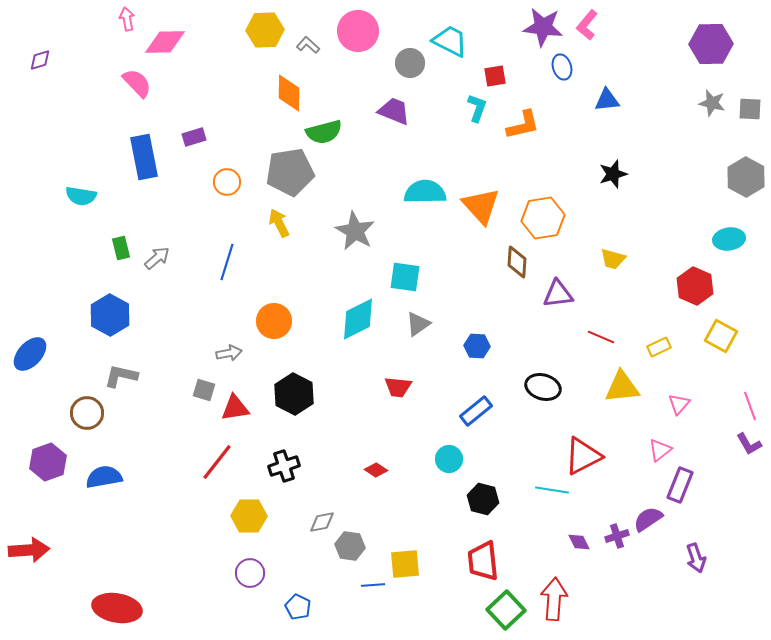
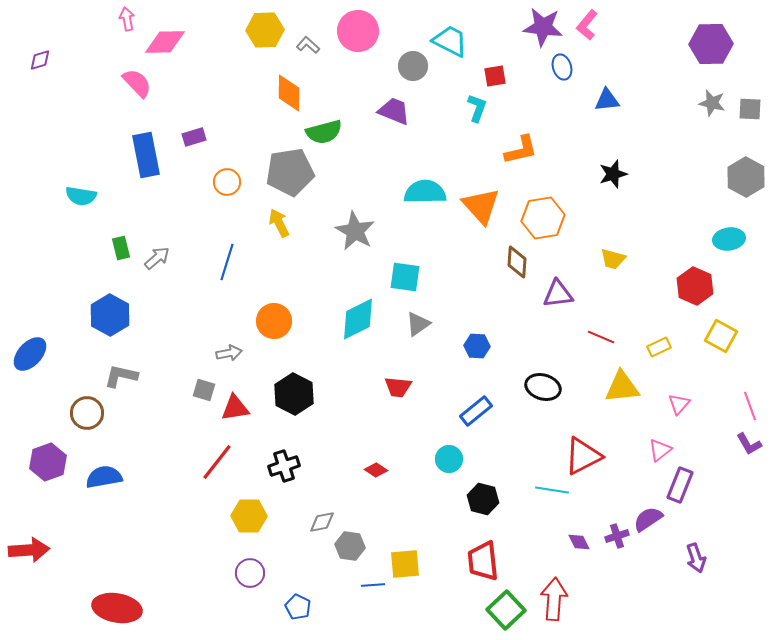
gray circle at (410, 63): moved 3 px right, 3 px down
orange L-shape at (523, 125): moved 2 px left, 25 px down
blue rectangle at (144, 157): moved 2 px right, 2 px up
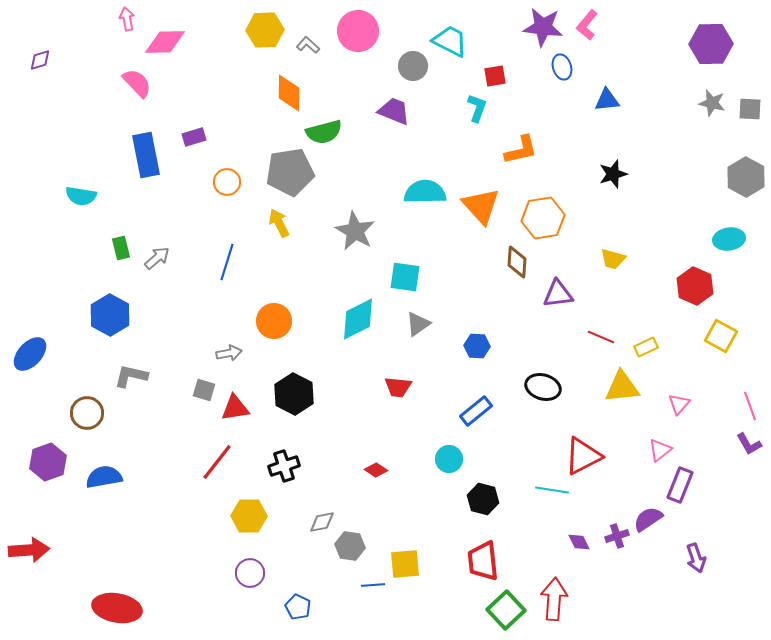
yellow rectangle at (659, 347): moved 13 px left
gray L-shape at (121, 376): moved 10 px right
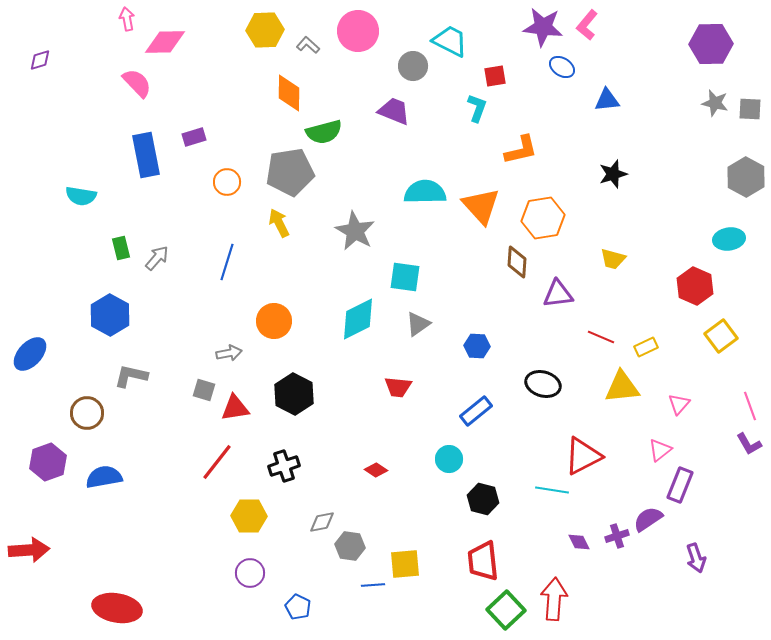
blue ellipse at (562, 67): rotated 40 degrees counterclockwise
gray star at (712, 103): moved 3 px right
gray arrow at (157, 258): rotated 8 degrees counterclockwise
yellow square at (721, 336): rotated 24 degrees clockwise
black ellipse at (543, 387): moved 3 px up
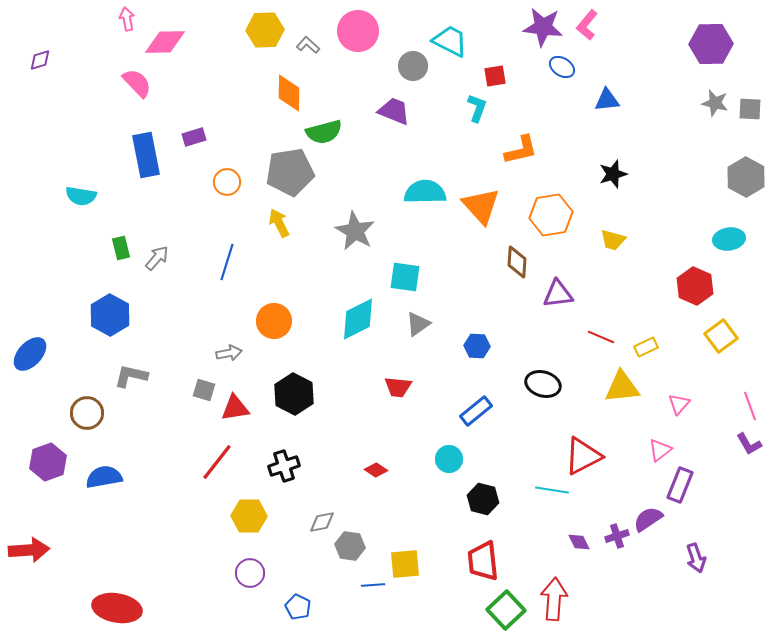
orange hexagon at (543, 218): moved 8 px right, 3 px up
yellow trapezoid at (613, 259): moved 19 px up
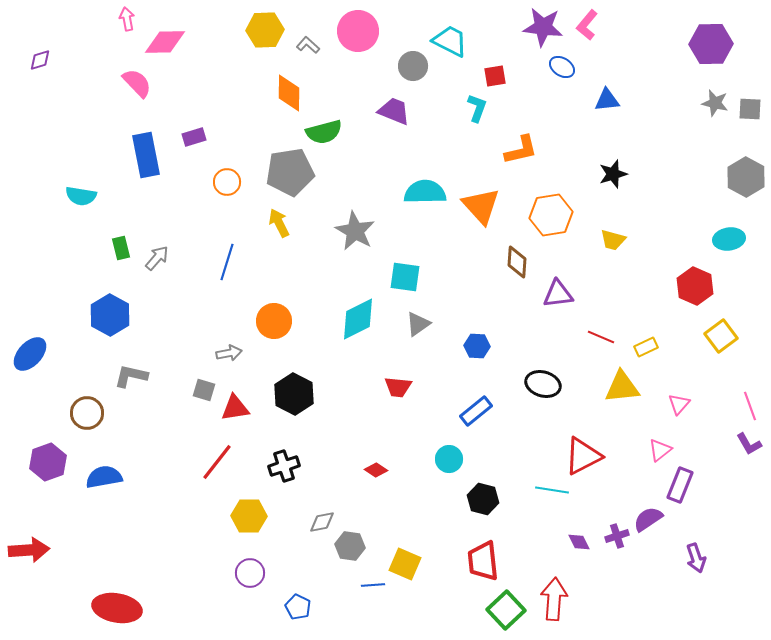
yellow square at (405, 564): rotated 28 degrees clockwise
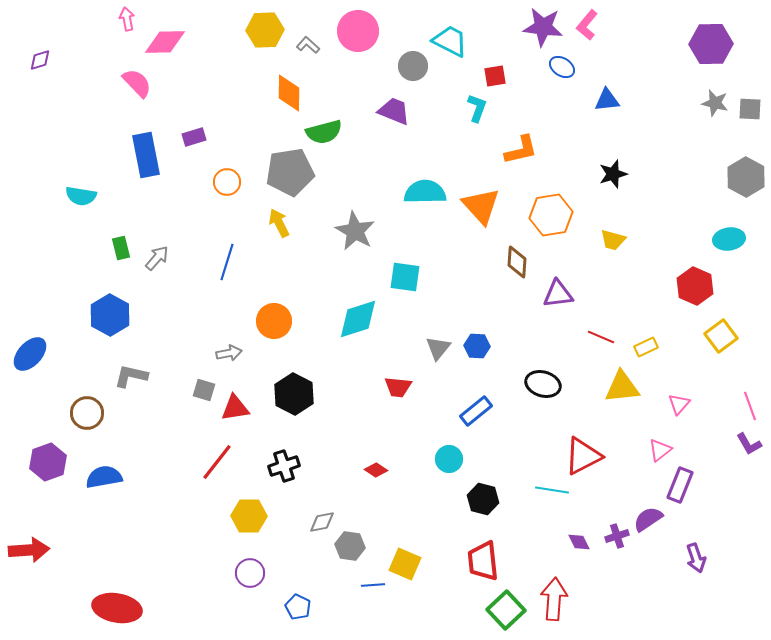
cyan diamond at (358, 319): rotated 9 degrees clockwise
gray triangle at (418, 324): moved 20 px right, 24 px down; rotated 16 degrees counterclockwise
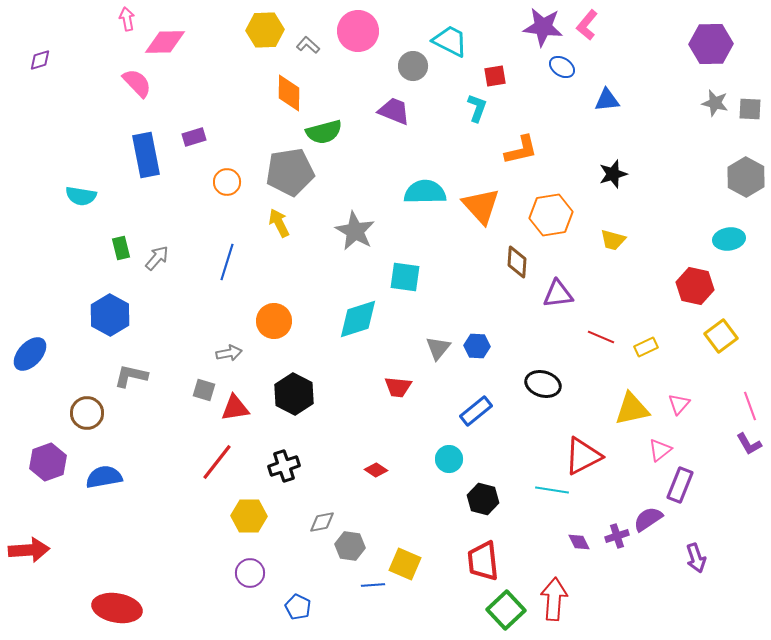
red hexagon at (695, 286): rotated 12 degrees counterclockwise
yellow triangle at (622, 387): moved 10 px right, 22 px down; rotated 6 degrees counterclockwise
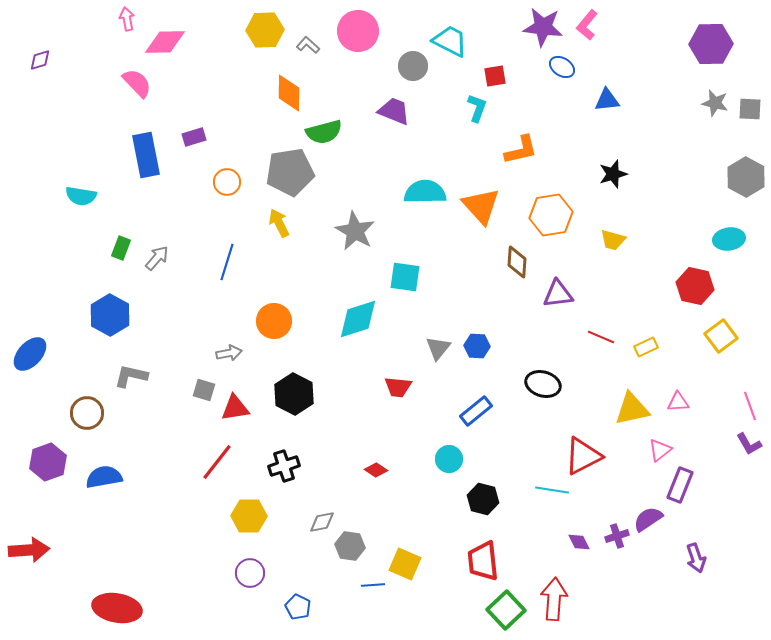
green rectangle at (121, 248): rotated 35 degrees clockwise
pink triangle at (679, 404): moved 1 px left, 2 px up; rotated 45 degrees clockwise
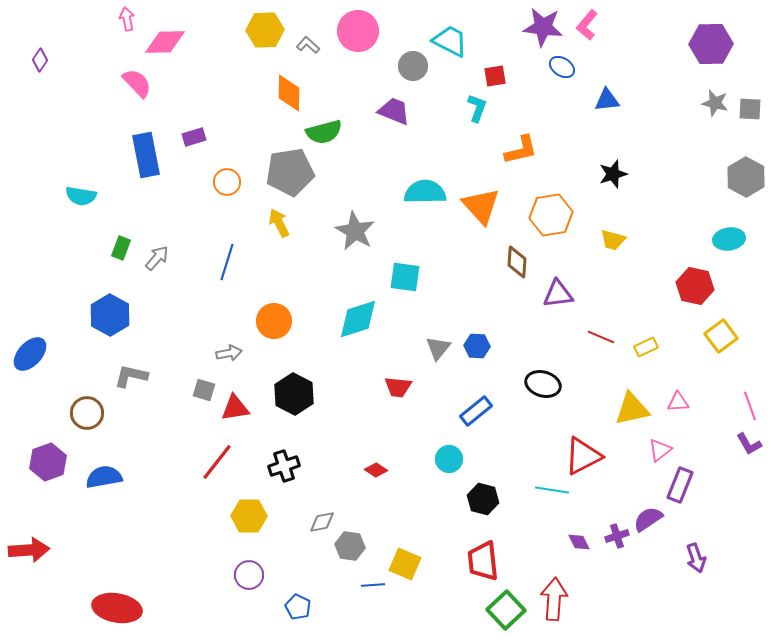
purple diamond at (40, 60): rotated 40 degrees counterclockwise
purple circle at (250, 573): moved 1 px left, 2 px down
